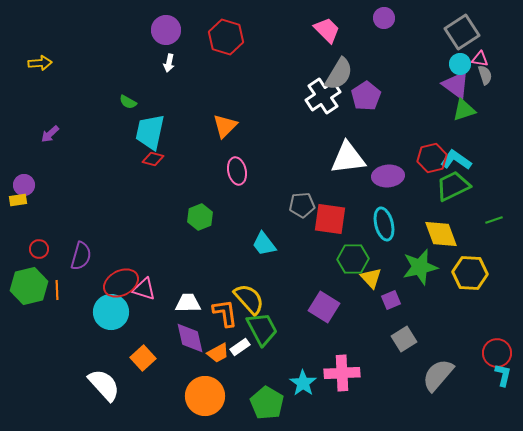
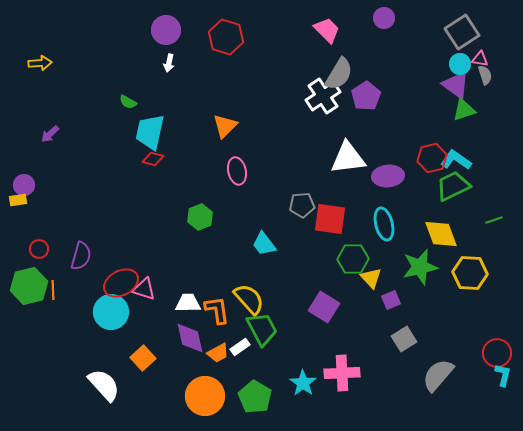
orange line at (57, 290): moved 4 px left
orange L-shape at (225, 313): moved 8 px left, 3 px up
green pentagon at (267, 403): moved 12 px left, 6 px up
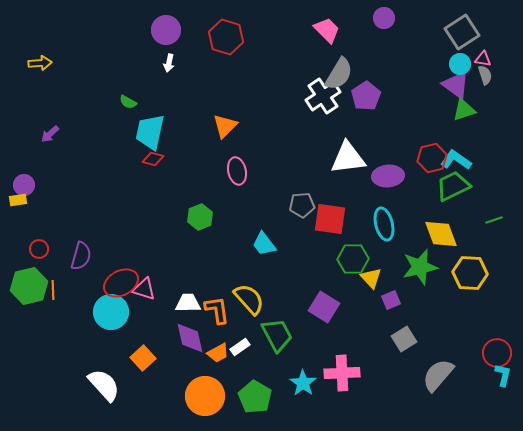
pink triangle at (480, 59): moved 3 px right
green trapezoid at (262, 329): moved 15 px right, 6 px down
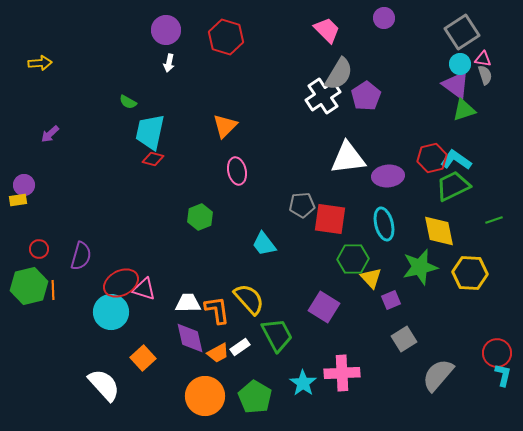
yellow diamond at (441, 234): moved 2 px left, 3 px up; rotated 9 degrees clockwise
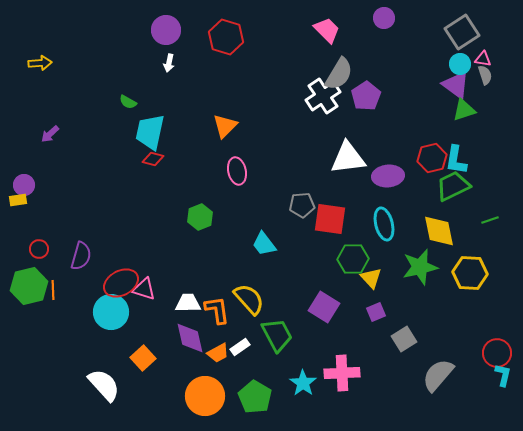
cyan L-shape at (456, 160): rotated 116 degrees counterclockwise
green line at (494, 220): moved 4 px left
purple square at (391, 300): moved 15 px left, 12 px down
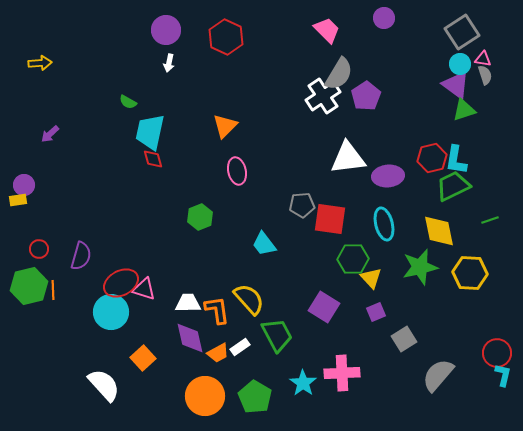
red hexagon at (226, 37): rotated 8 degrees clockwise
red diamond at (153, 159): rotated 60 degrees clockwise
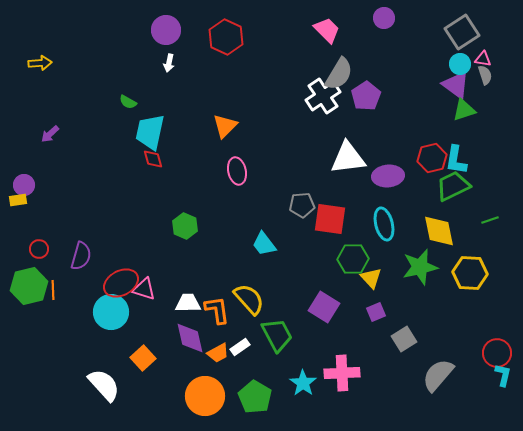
green hexagon at (200, 217): moved 15 px left, 9 px down; rotated 15 degrees counterclockwise
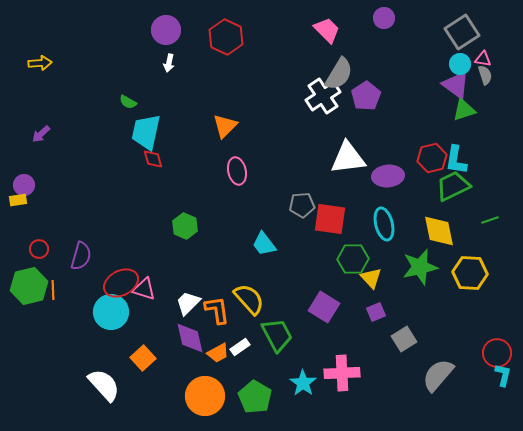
cyan trapezoid at (150, 132): moved 4 px left
purple arrow at (50, 134): moved 9 px left
white trapezoid at (188, 303): rotated 44 degrees counterclockwise
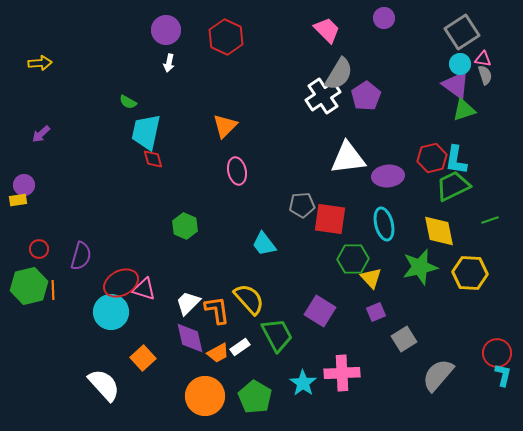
purple square at (324, 307): moved 4 px left, 4 px down
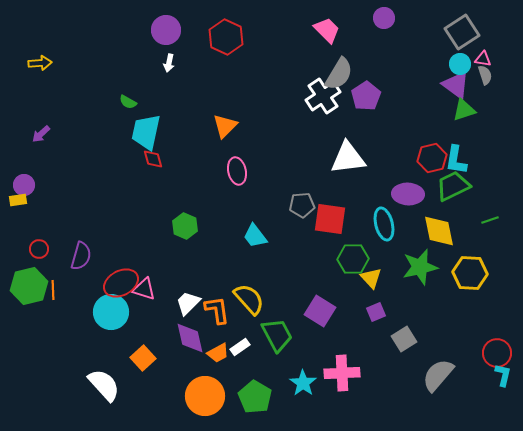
purple ellipse at (388, 176): moved 20 px right, 18 px down; rotated 8 degrees clockwise
cyan trapezoid at (264, 244): moved 9 px left, 8 px up
